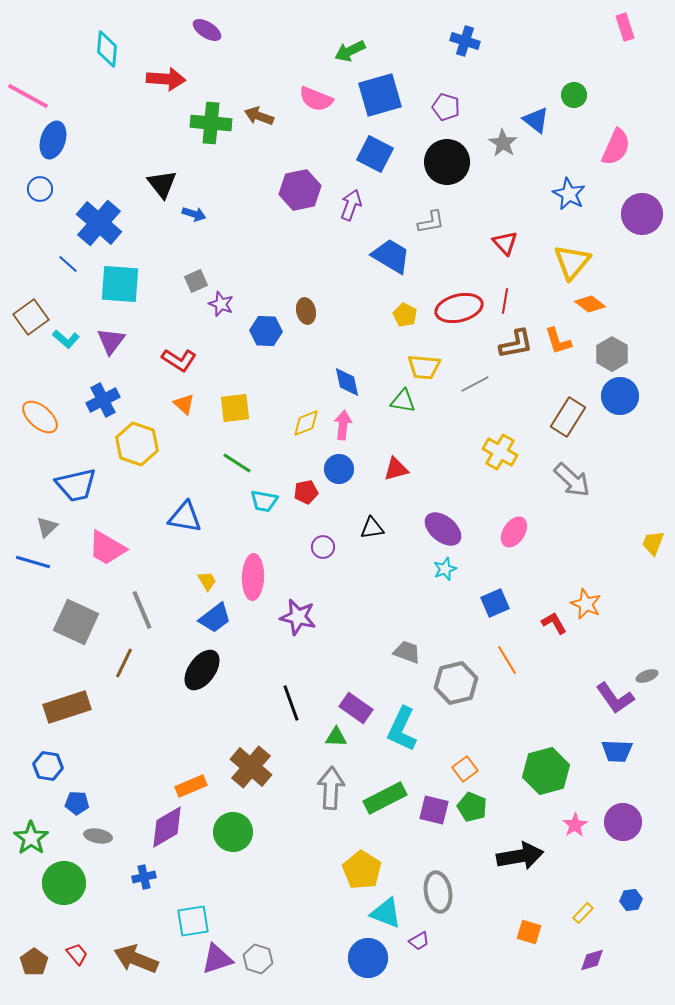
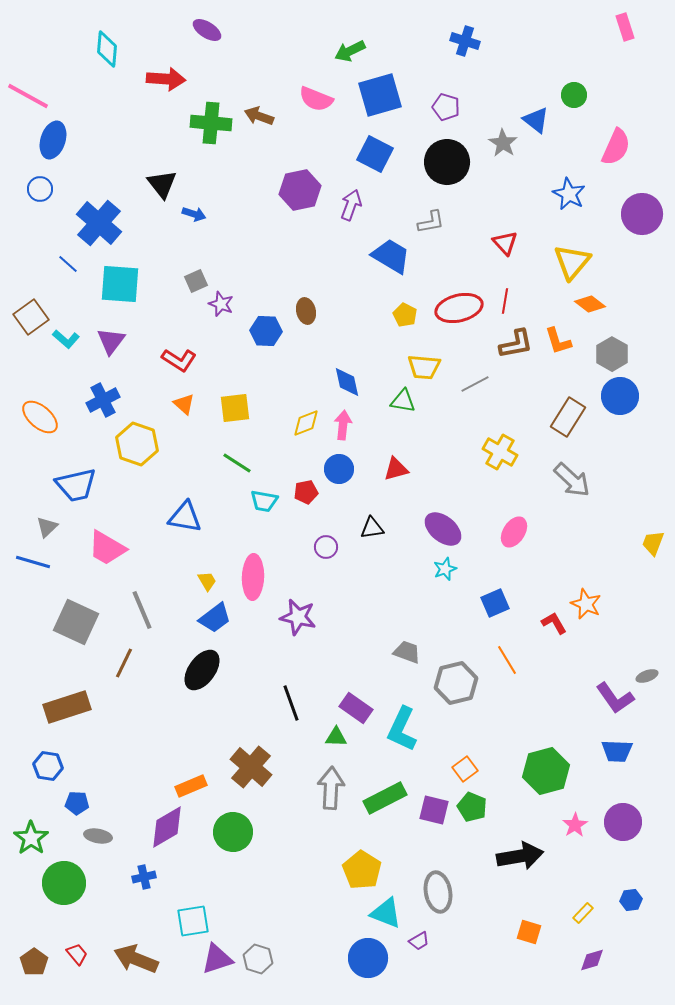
purple circle at (323, 547): moved 3 px right
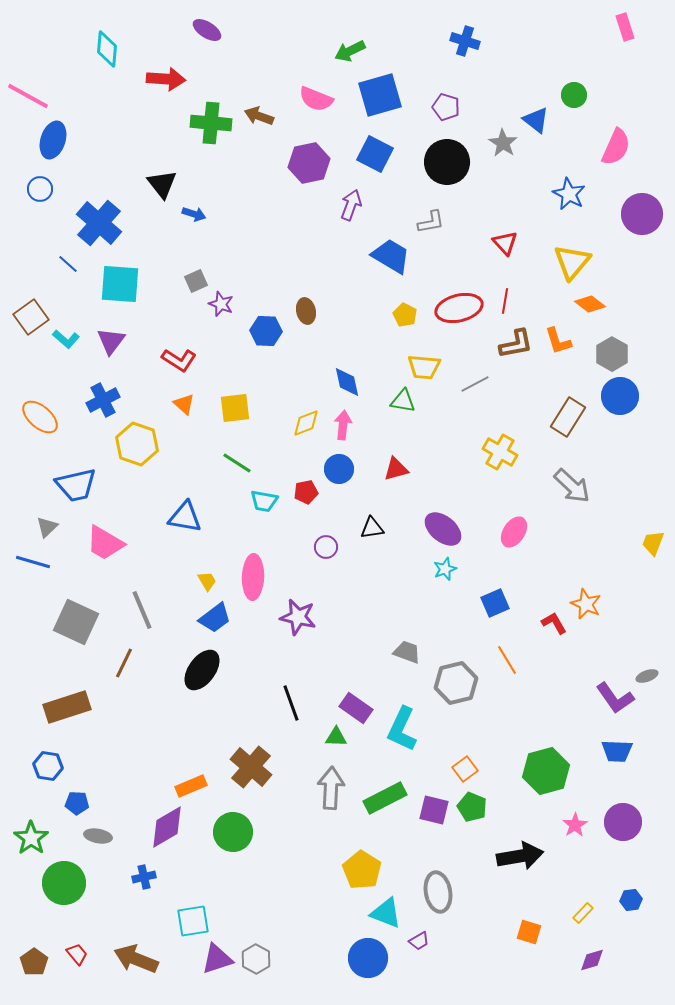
purple hexagon at (300, 190): moved 9 px right, 27 px up
gray arrow at (572, 480): moved 6 px down
pink trapezoid at (107, 548): moved 2 px left, 5 px up
gray hexagon at (258, 959): moved 2 px left; rotated 12 degrees clockwise
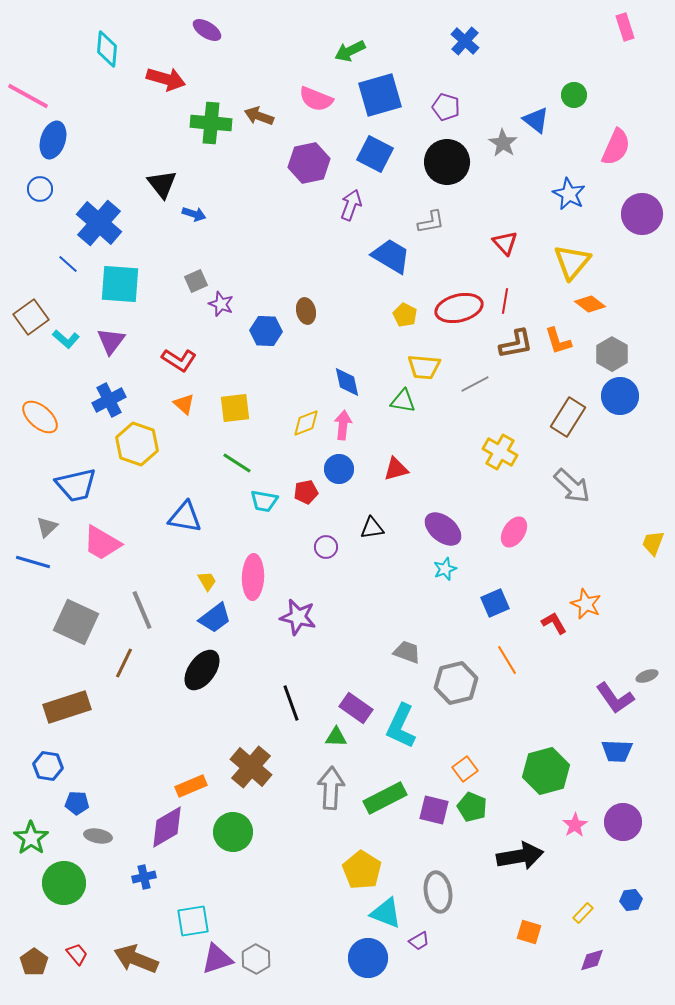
blue cross at (465, 41): rotated 24 degrees clockwise
red arrow at (166, 79): rotated 12 degrees clockwise
blue cross at (103, 400): moved 6 px right
pink trapezoid at (105, 543): moved 3 px left
cyan L-shape at (402, 729): moved 1 px left, 3 px up
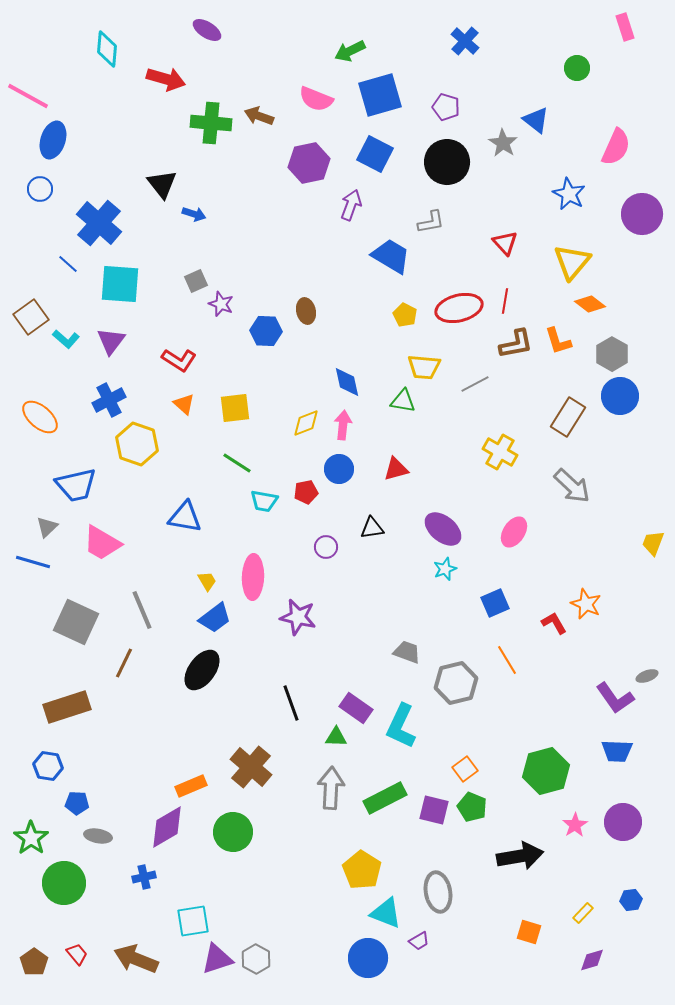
green circle at (574, 95): moved 3 px right, 27 px up
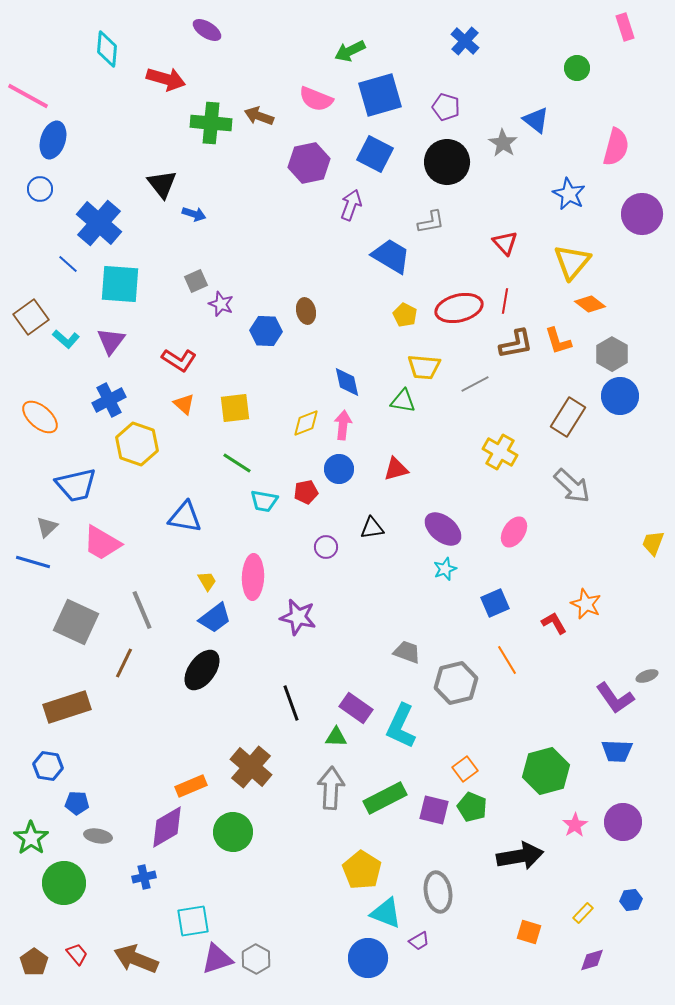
pink semicircle at (616, 147): rotated 9 degrees counterclockwise
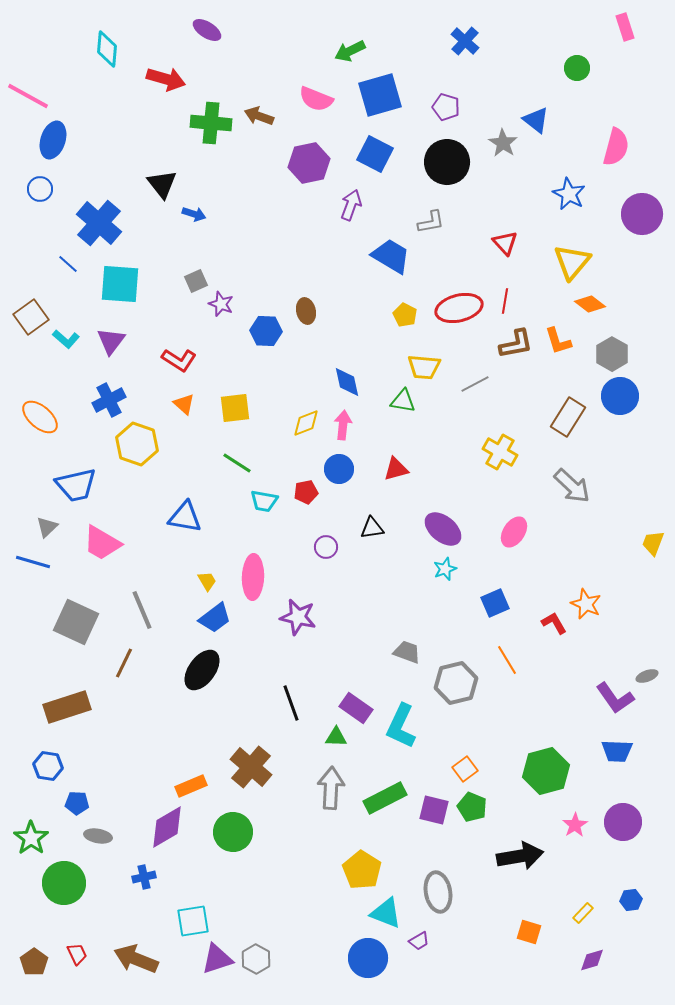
red trapezoid at (77, 954): rotated 15 degrees clockwise
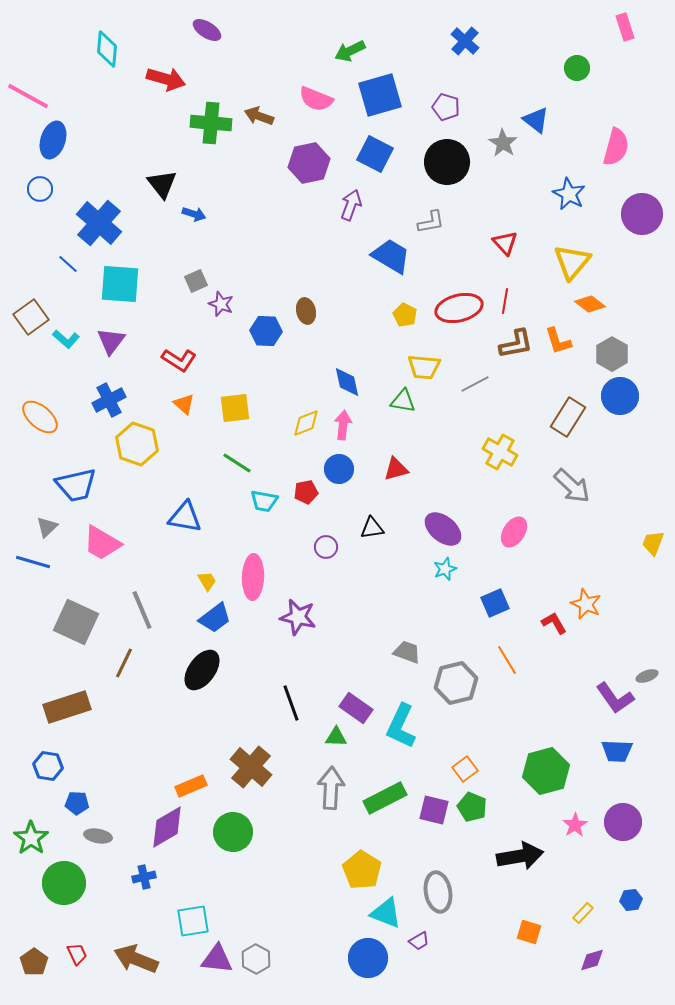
purple triangle at (217, 959): rotated 24 degrees clockwise
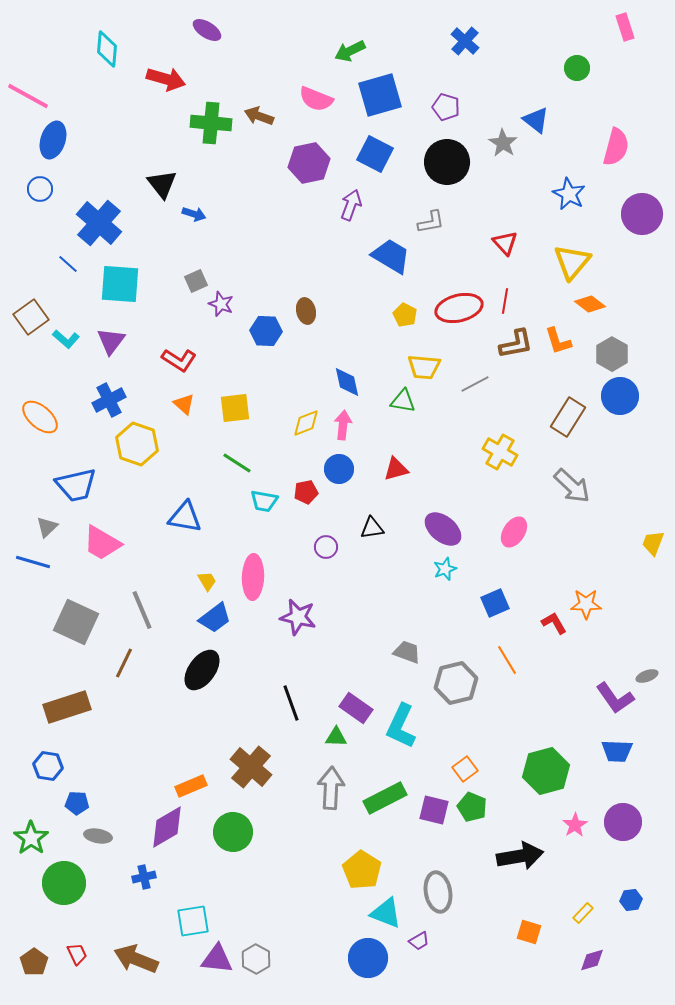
orange star at (586, 604): rotated 24 degrees counterclockwise
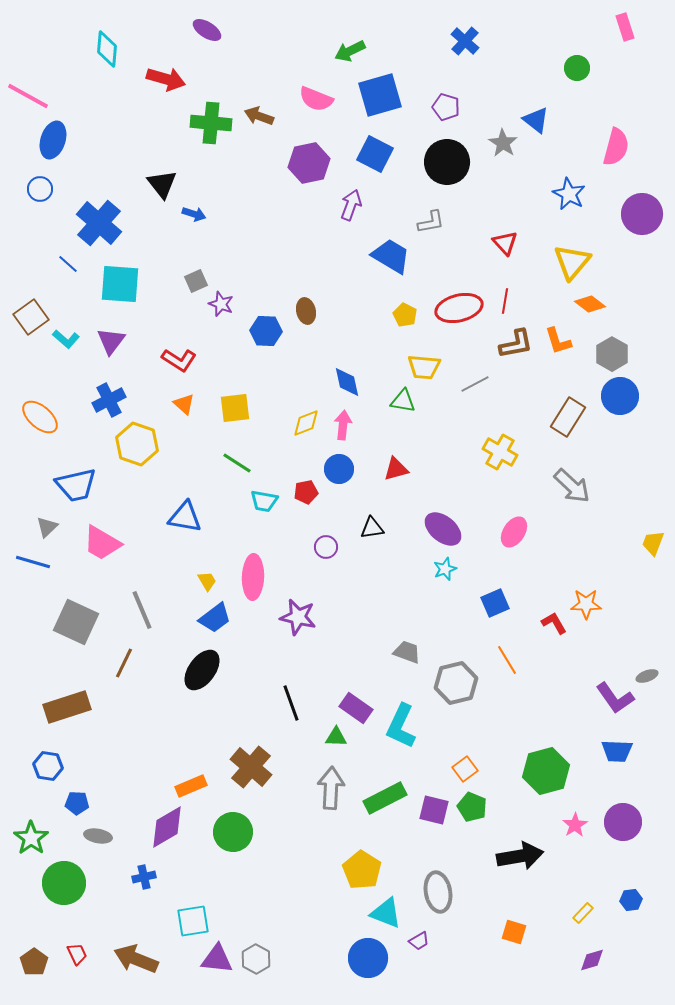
orange square at (529, 932): moved 15 px left
